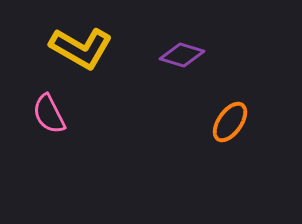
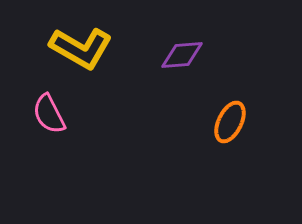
purple diamond: rotated 21 degrees counterclockwise
orange ellipse: rotated 9 degrees counterclockwise
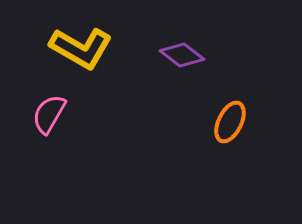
purple diamond: rotated 42 degrees clockwise
pink semicircle: rotated 57 degrees clockwise
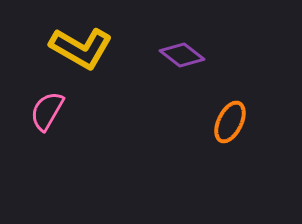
pink semicircle: moved 2 px left, 3 px up
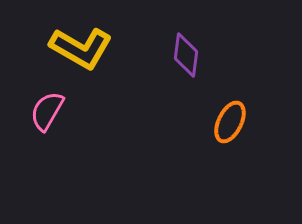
purple diamond: moved 4 px right; rotated 60 degrees clockwise
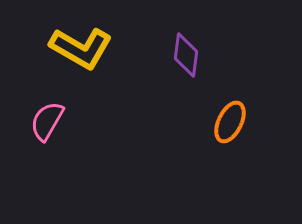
pink semicircle: moved 10 px down
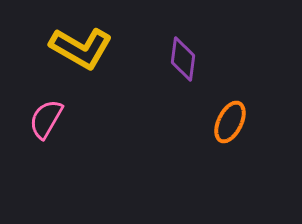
purple diamond: moved 3 px left, 4 px down
pink semicircle: moved 1 px left, 2 px up
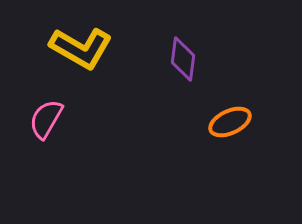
orange ellipse: rotated 39 degrees clockwise
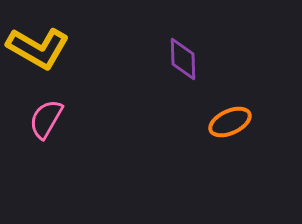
yellow L-shape: moved 43 px left
purple diamond: rotated 9 degrees counterclockwise
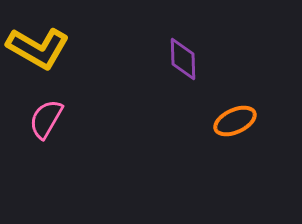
orange ellipse: moved 5 px right, 1 px up
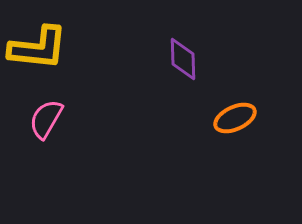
yellow L-shape: rotated 24 degrees counterclockwise
orange ellipse: moved 3 px up
